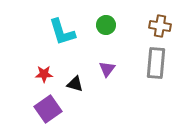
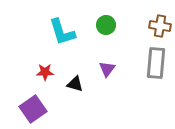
red star: moved 1 px right, 2 px up
purple square: moved 15 px left
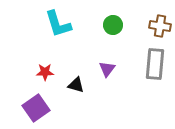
green circle: moved 7 px right
cyan L-shape: moved 4 px left, 8 px up
gray rectangle: moved 1 px left, 1 px down
black triangle: moved 1 px right, 1 px down
purple square: moved 3 px right, 1 px up
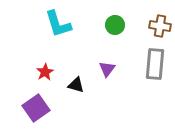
green circle: moved 2 px right
red star: rotated 30 degrees counterclockwise
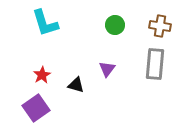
cyan L-shape: moved 13 px left, 1 px up
red star: moved 3 px left, 3 px down
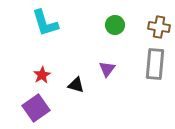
brown cross: moved 1 px left, 1 px down
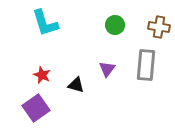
gray rectangle: moved 9 px left, 1 px down
red star: rotated 18 degrees counterclockwise
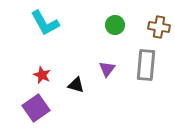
cyan L-shape: rotated 12 degrees counterclockwise
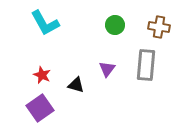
purple square: moved 4 px right
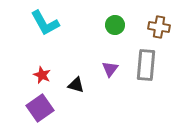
purple triangle: moved 3 px right
